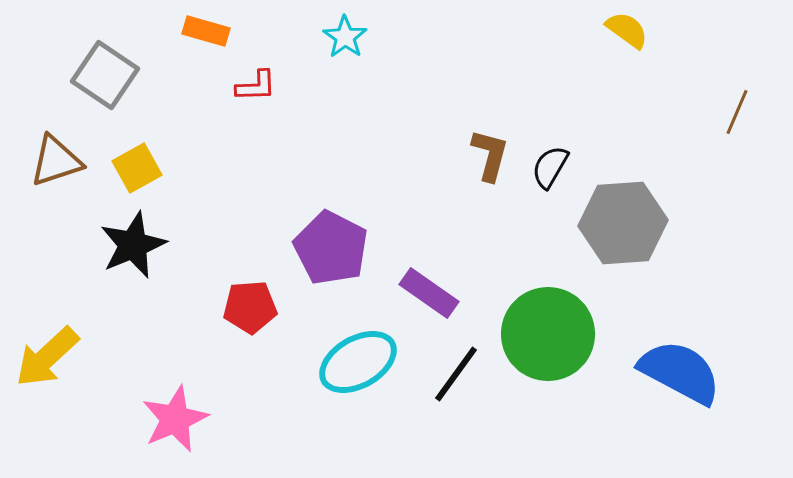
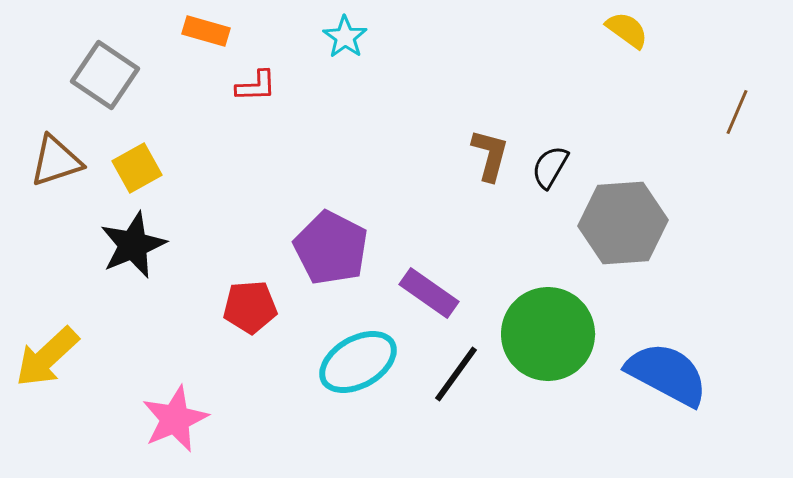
blue semicircle: moved 13 px left, 2 px down
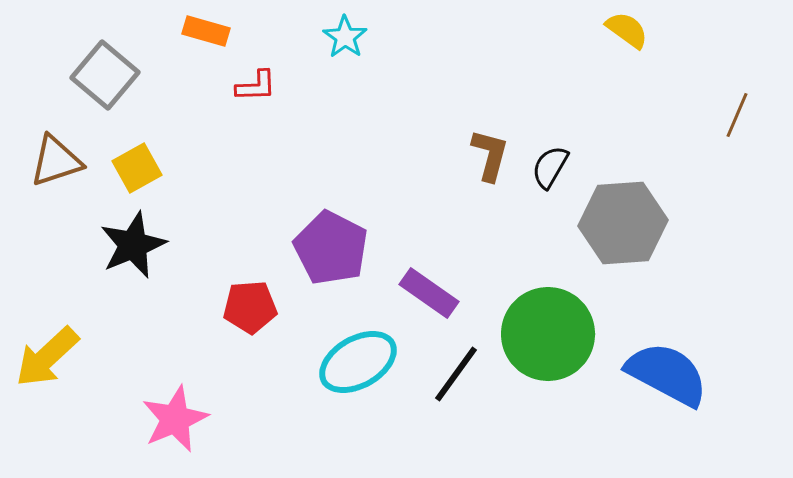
gray square: rotated 6 degrees clockwise
brown line: moved 3 px down
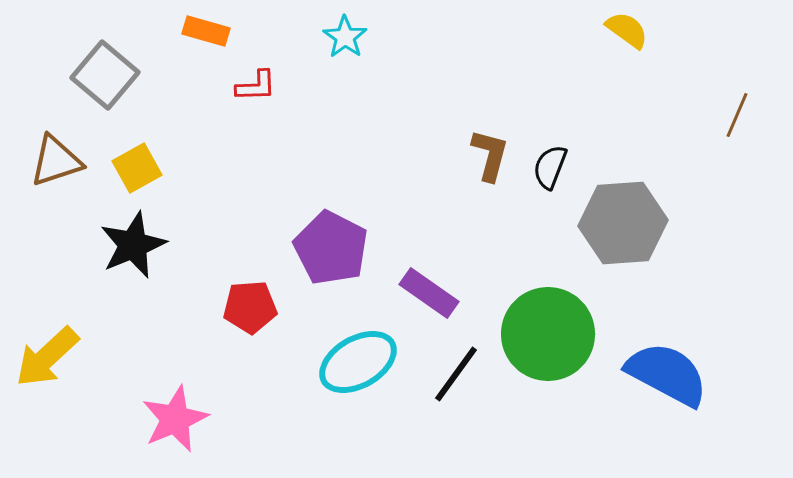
black semicircle: rotated 9 degrees counterclockwise
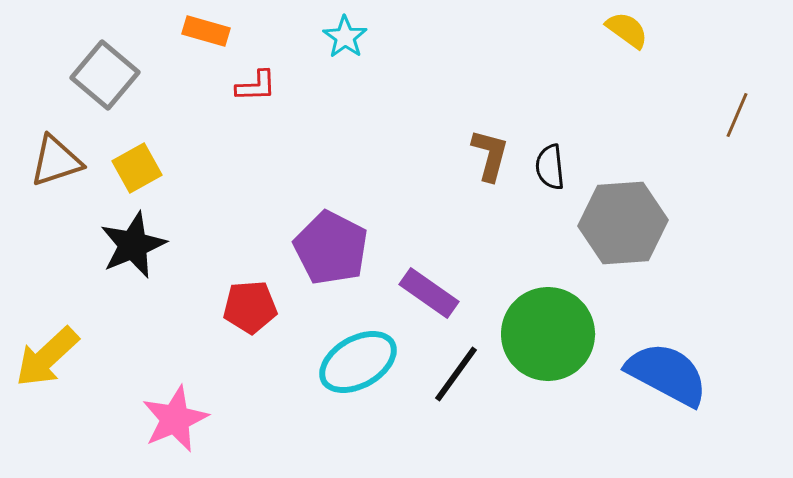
black semicircle: rotated 27 degrees counterclockwise
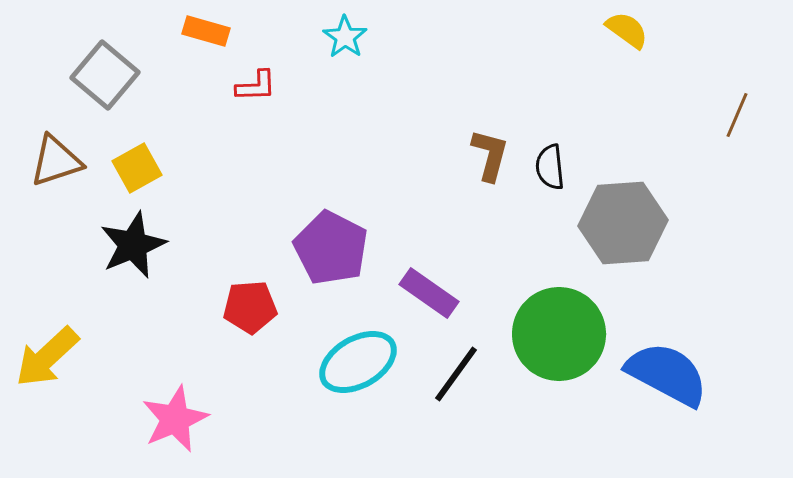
green circle: moved 11 px right
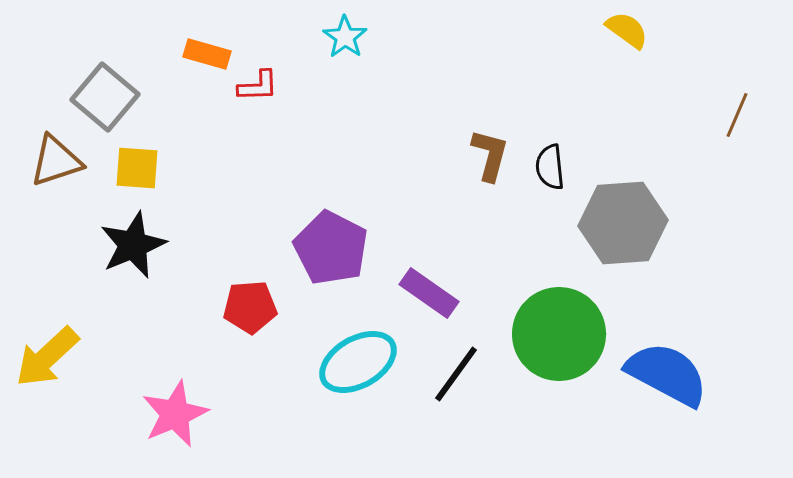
orange rectangle: moved 1 px right, 23 px down
gray square: moved 22 px down
red L-shape: moved 2 px right
yellow square: rotated 33 degrees clockwise
pink star: moved 5 px up
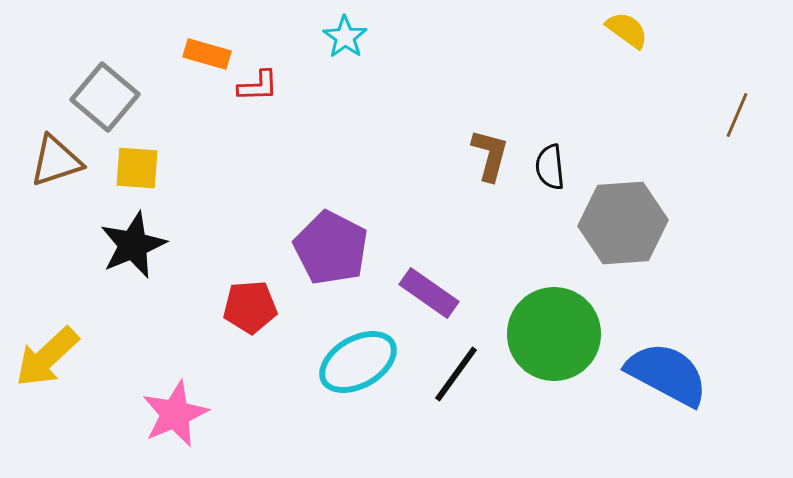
green circle: moved 5 px left
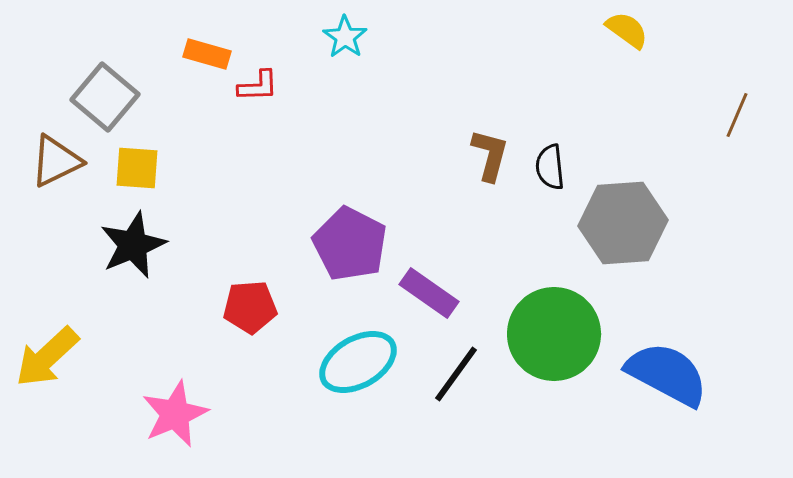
brown triangle: rotated 8 degrees counterclockwise
purple pentagon: moved 19 px right, 4 px up
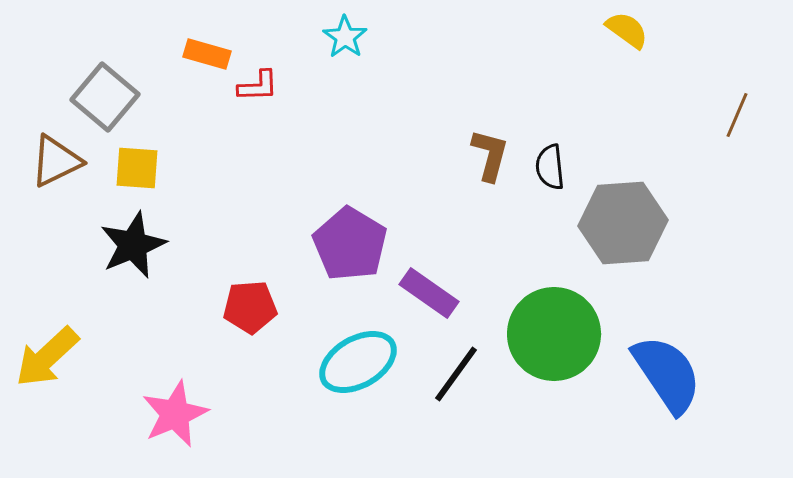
purple pentagon: rotated 4 degrees clockwise
blue semicircle: rotated 28 degrees clockwise
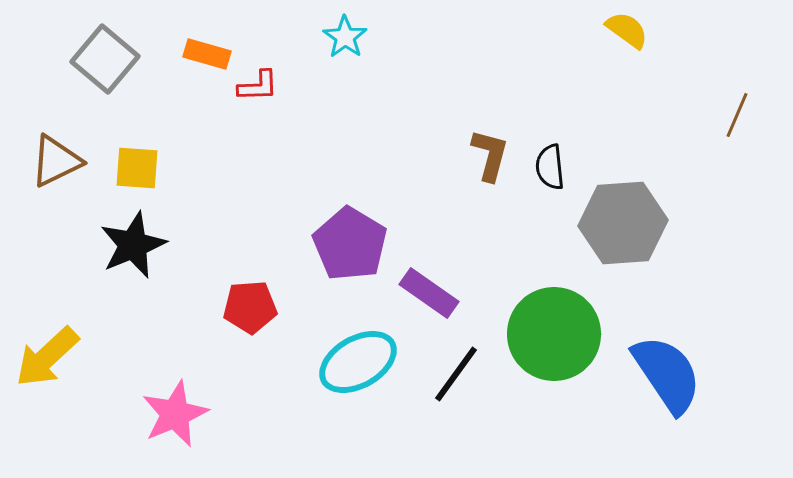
gray square: moved 38 px up
